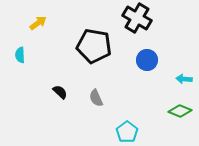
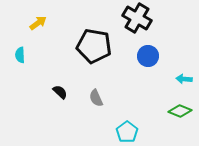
blue circle: moved 1 px right, 4 px up
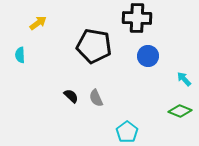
black cross: rotated 28 degrees counterclockwise
cyan arrow: rotated 42 degrees clockwise
black semicircle: moved 11 px right, 4 px down
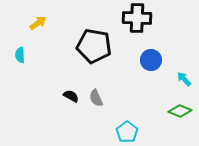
blue circle: moved 3 px right, 4 px down
black semicircle: rotated 14 degrees counterclockwise
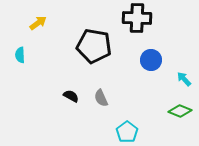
gray semicircle: moved 5 px right
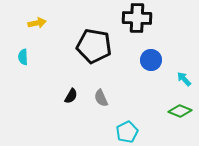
yellow arrow: moved 1 px left; rotated 24 degrees clockwise
cyan semicircle: moved 3 px right, 2 px down
black semicircle: rotated 91 degrees clockwise
cyan pentagon: rotated 10 degrees clockwise
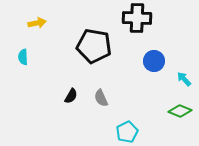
blue circle: moved 3 px right, 1 px down
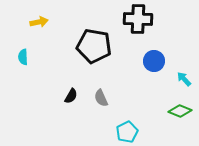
black cross: moved 1 px right, 1 px down
yellow arrow: moved 2 px right, 1 px up
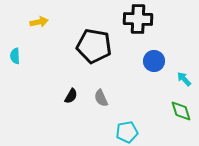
cyan semicircle: moved 8 px left, 1 px up
green diamond: moved 1 px right; rotated 50 degrees clockwise
cyan pentagon: rotated 15 degrees clockwise
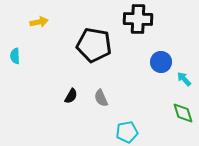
black pentagon: moved 1 px up
blue circle: moved 7 px right, 1 px down
green diamond: moved 2 px right, 2 px down
